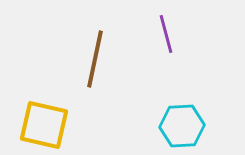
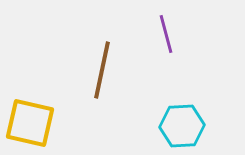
brown line: moved 7 px right, 11 px down
yellow square: moved 14 px left, 2 px up
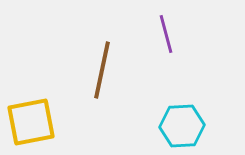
yellow square: moved 1 px right, 1 px up; rotated 24 degrees counterclockwise
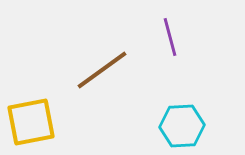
purple line: moved 4 px right, 3 px down
brown line: rotated 42 degrees clockwise
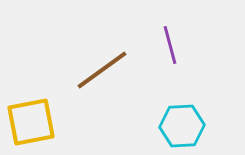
purple line: moved 8 px down
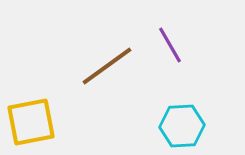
purple line: rotated 15 degrees counterclockwise
brown line: moved 5 px right, 4 px up
